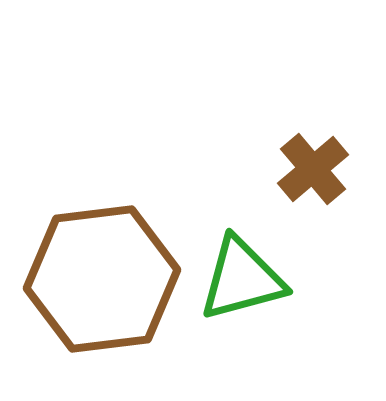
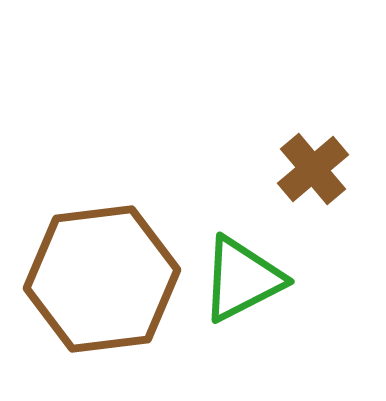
green triangle: rotated 12 degrees counterclockwise
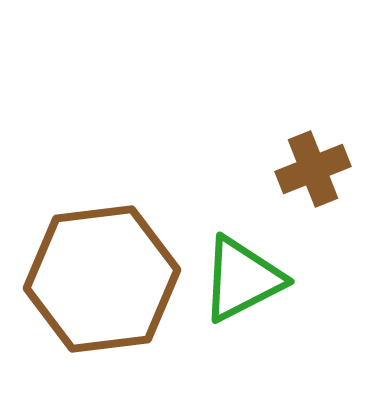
brown cross: rotated 18 degrees clockwise
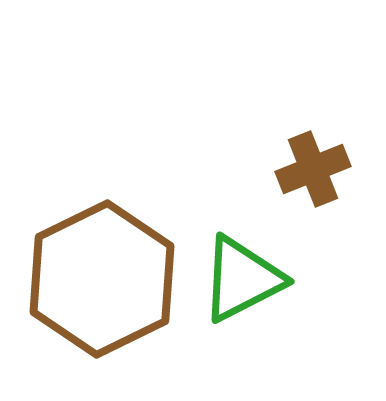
brown hexagon: rotated 19 degrees counterclockwise
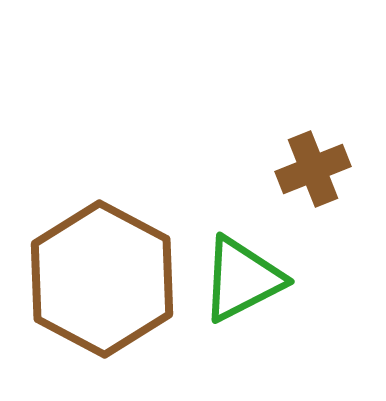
brown hexagon: rotated 6 degrees counterclockwise
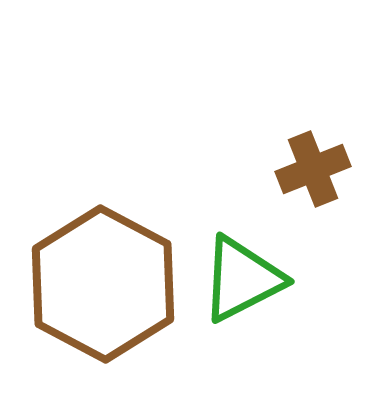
brown hexagon: moved 1 px right, 5 px down
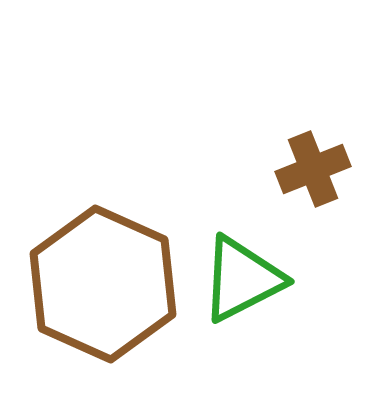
brown hexagon: rotated 4 degrees counterclockwise
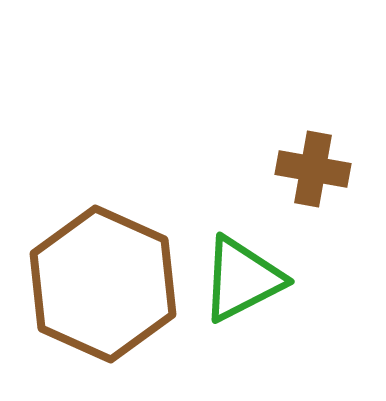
brown cross: rotated 32 degrees clockwise
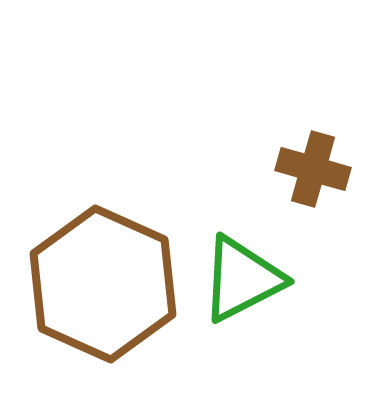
brown cross: rotated 6 degrees clockwise
